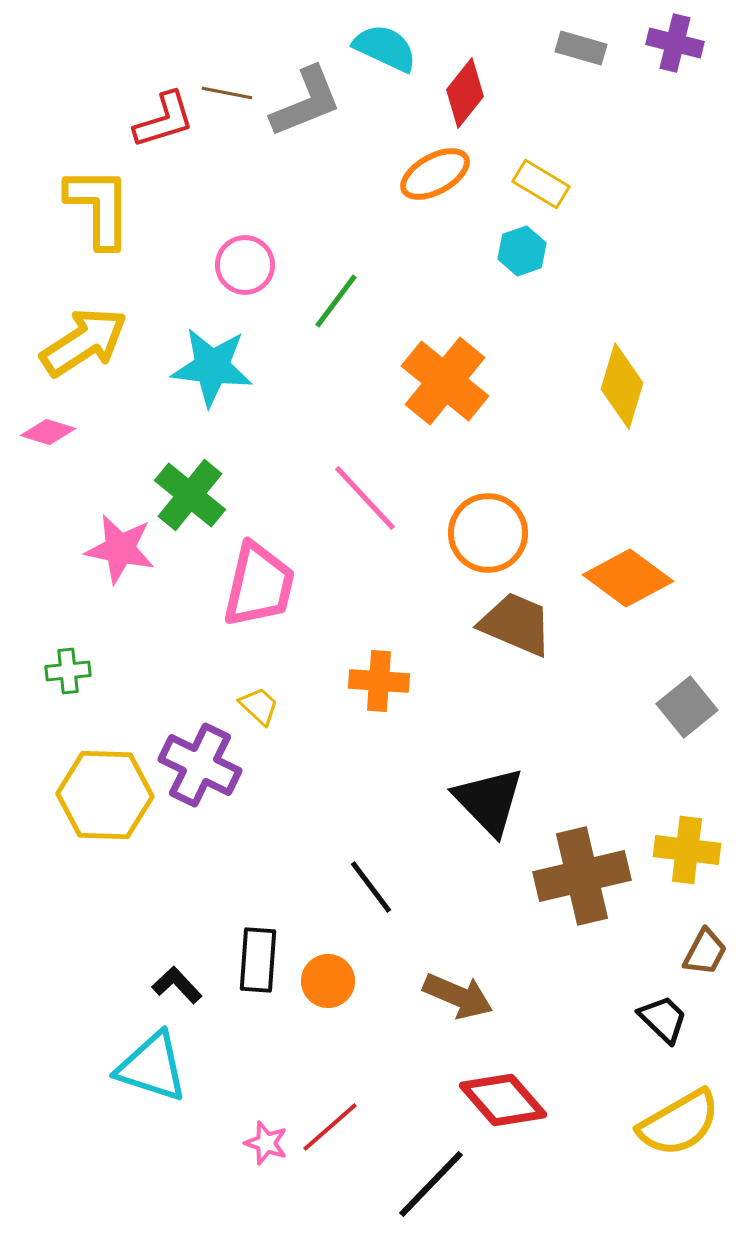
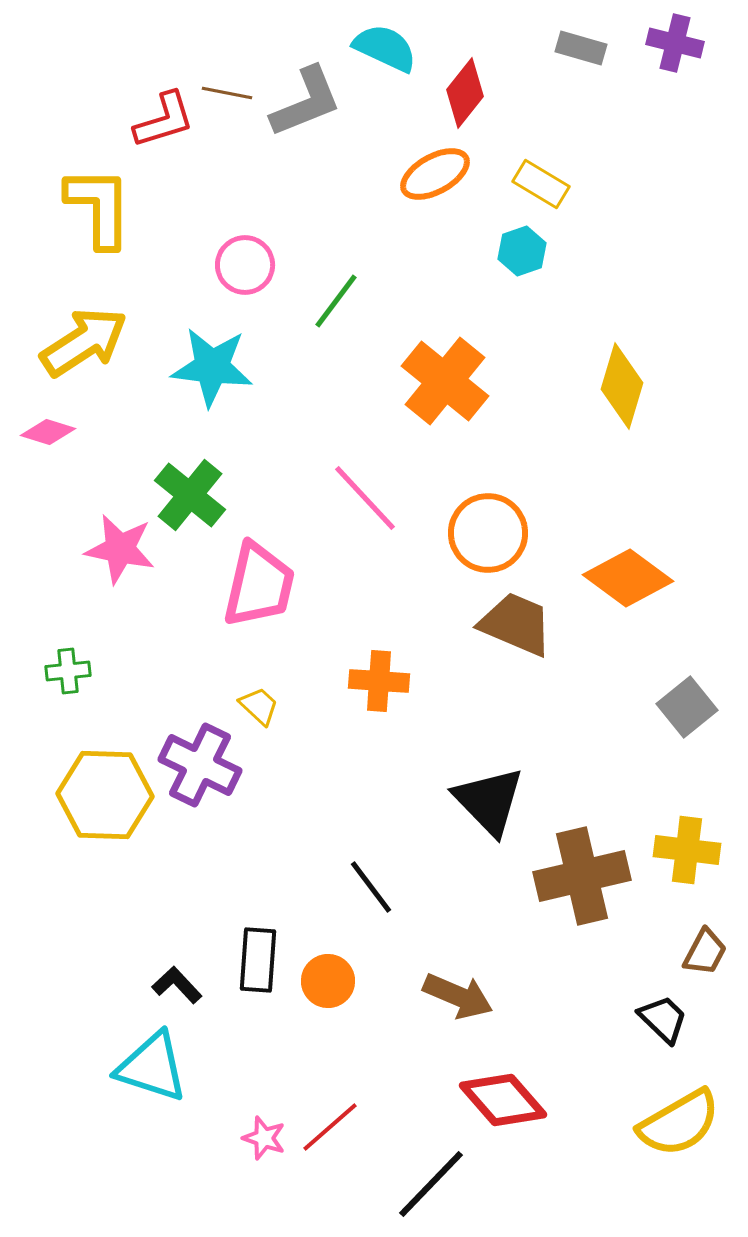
pink star at (266, 1143): moved 2 px left, 5 px up
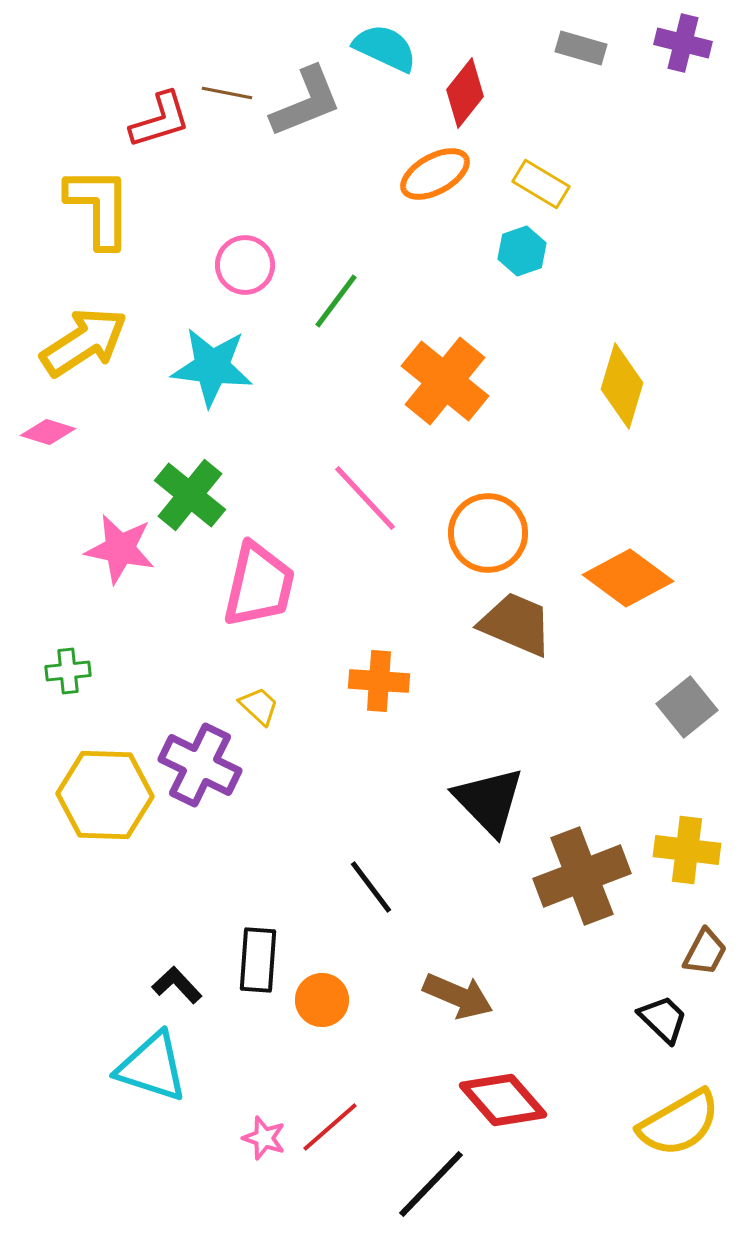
purple cross at (675, 43): moved 8 px right
red L-shape at (164, 120): moved 4 px left
brown cross at (582, 876): rotated 8 degrees counterclockwise
orange circle at (328, 981): moved 6 px left, 19 px down
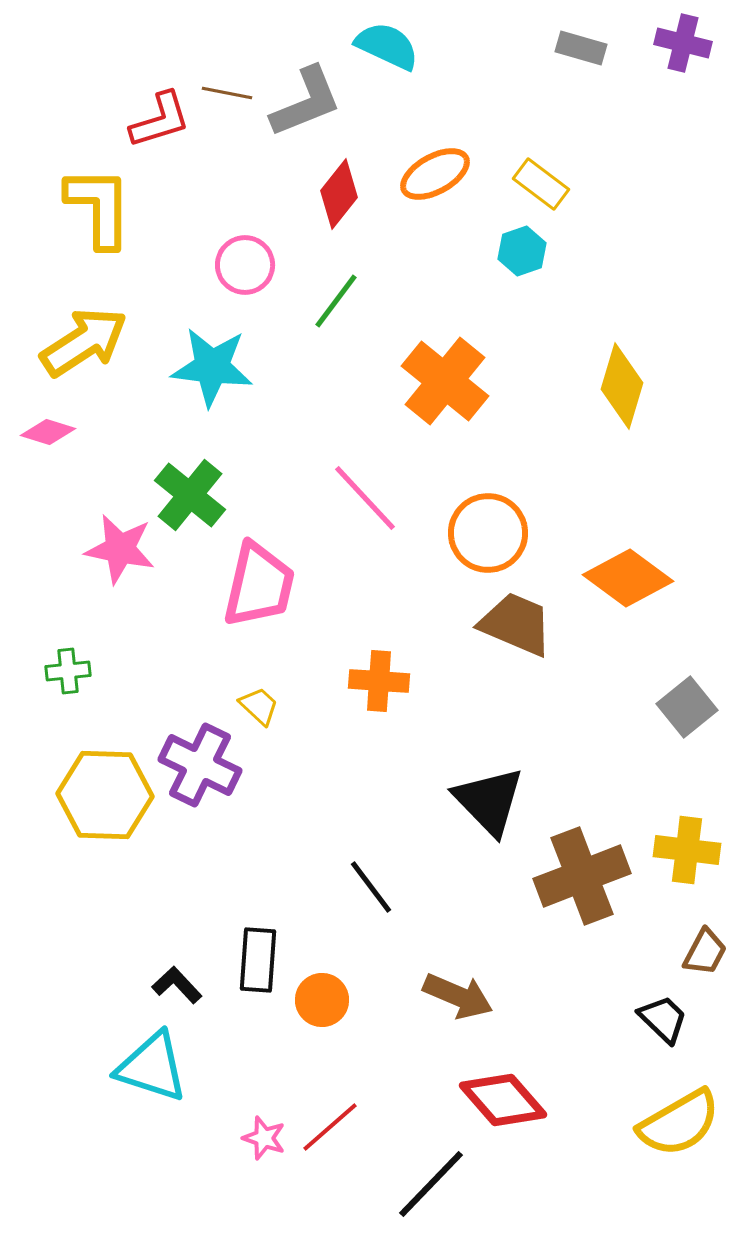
cyan semicircle at (385, 48): moved 2 px right, 2 px up
red diamond at (465, 93): moved 126 px left, 101 px down
yellow rectangle at (541, 184): rotated 6 degrees clockwise
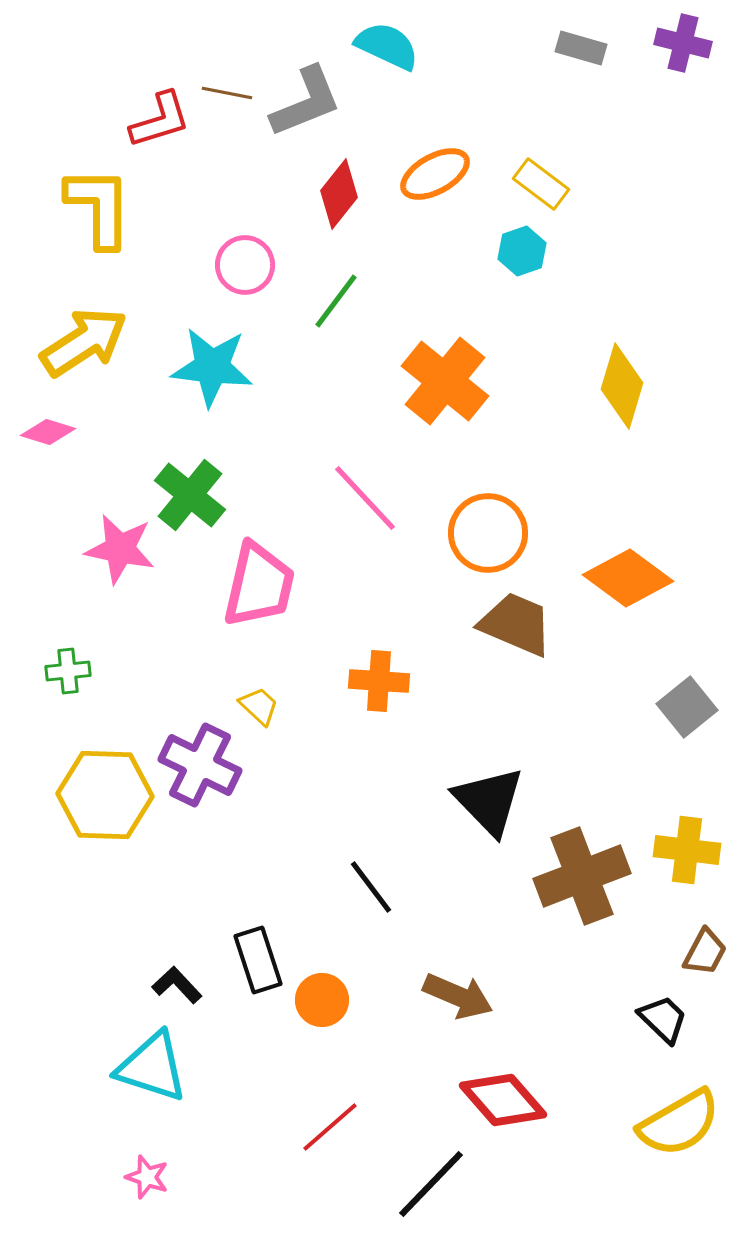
black rectangle at (258, 960): rotated 22 degrees counterclockwise
pink star at (264, 1138): moved 117 px left, 39 px down
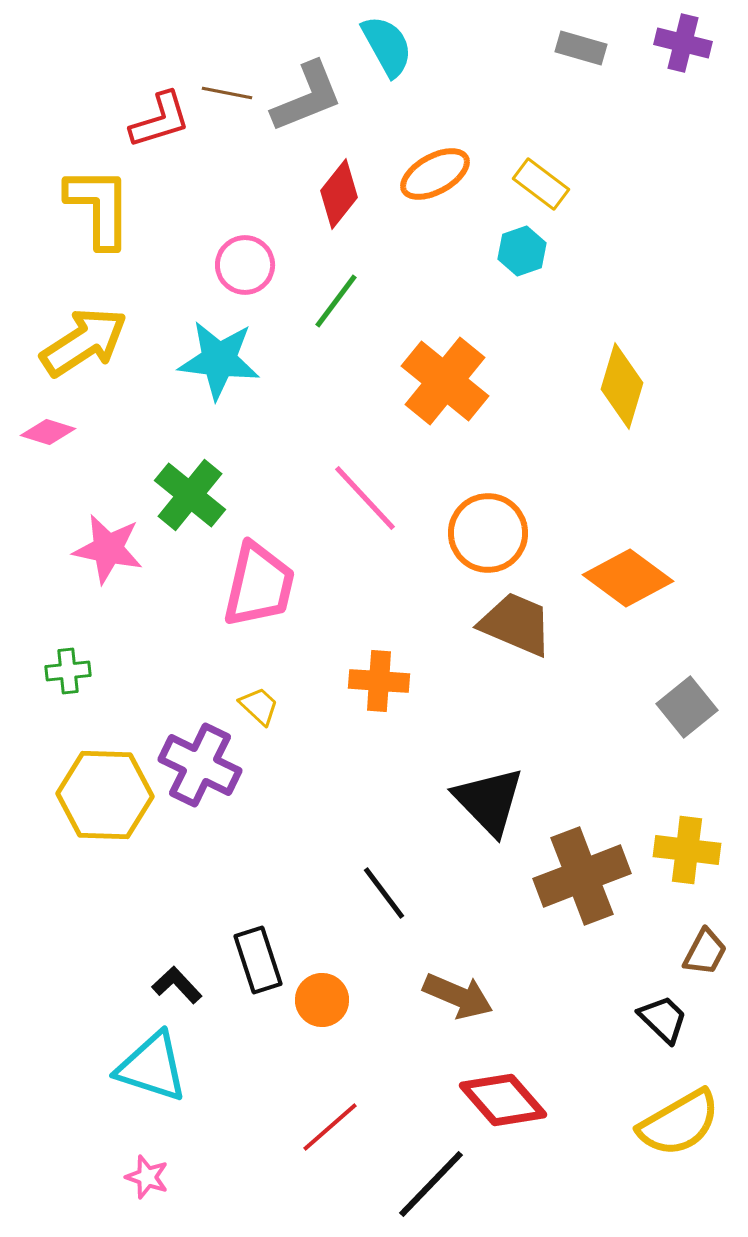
cyan semicircle at (387, 46): rotated 36 degrees clockwise
gray L-shape at (306, 102): moved 1 px right, 5 px up
cyan star at (212, 367): moved 7 px right, 7 px up
pink star at (120, 549): moved 12 px left
black line at (371, 887): moved 13 px right, 6 px down
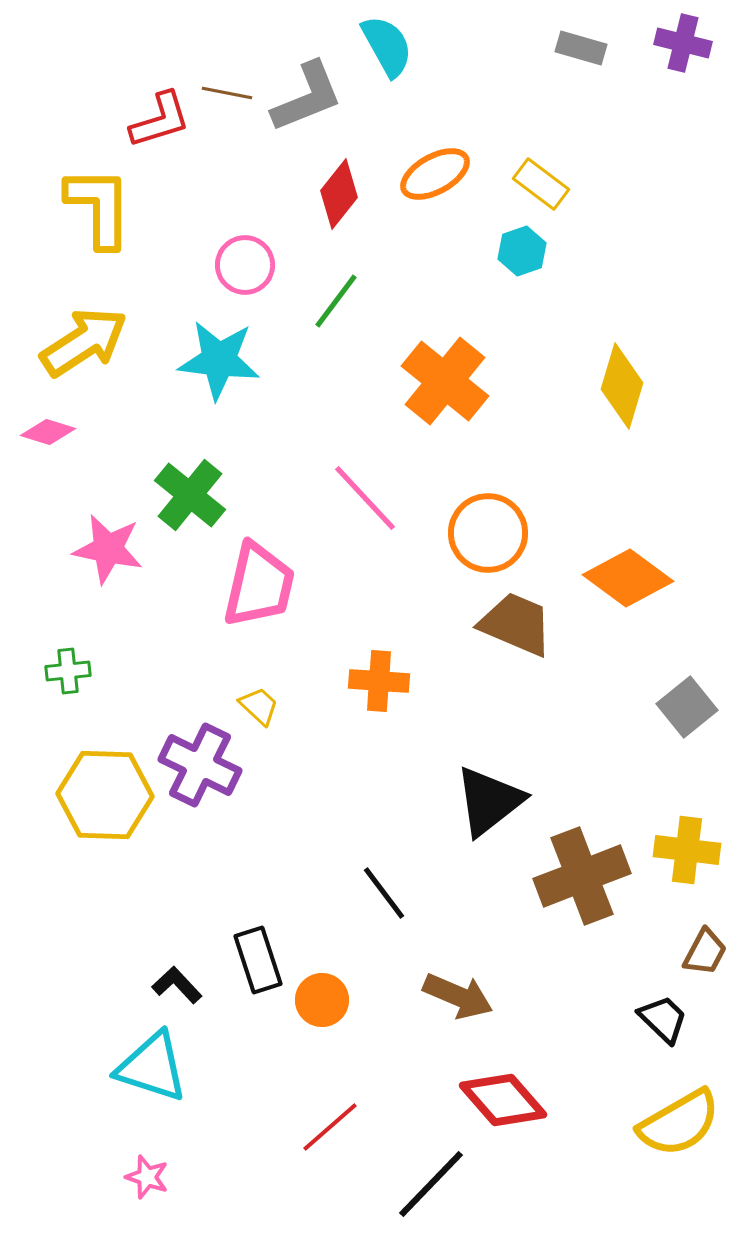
black triangle at (489, 801): rotated 36 degrees clockwise
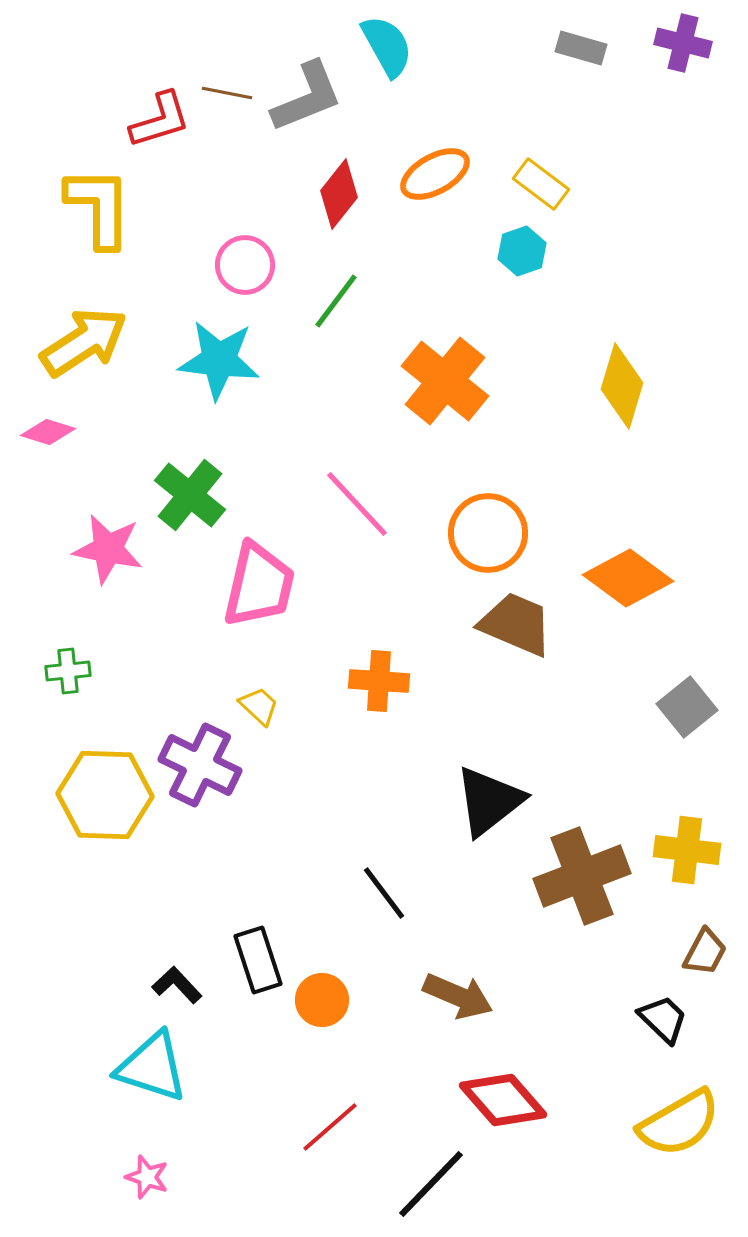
pink line at (365, 498): moved 8 px left, 6 px down
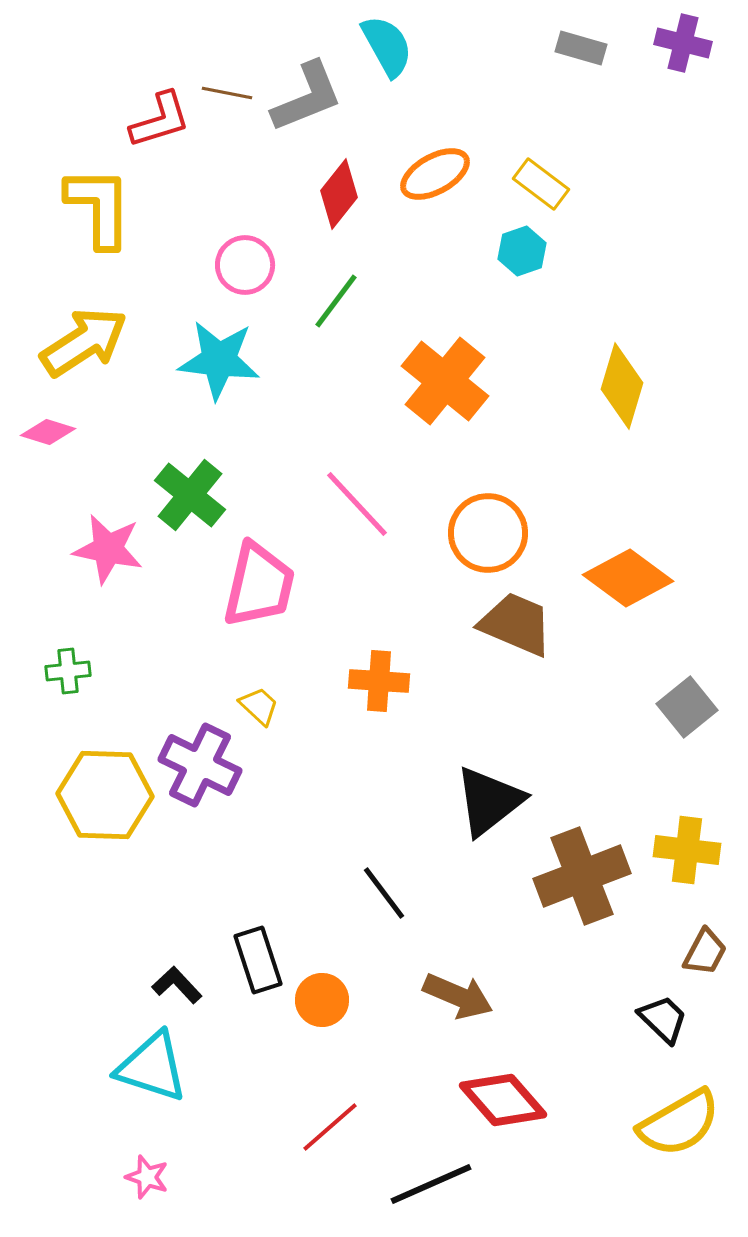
black line at (431, 1184): rotated 22 degrees clockwise
